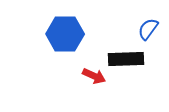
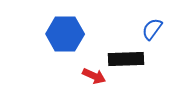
blue semicircle: moved 4 px right
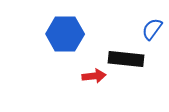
black rectangle: rotated 8 degrees clockwise
red arrow: rotated 30 degrees counterclockwise
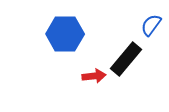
blue semicircle: moved 1 px left, 4 px up
black rectangle: rotated 56 degrees counterclockwise
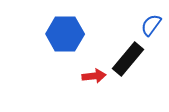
black rectangle: moved 2 px right
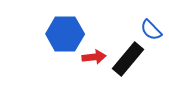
blue semicircle: moved 5 px down; rotated 80 degrees counterclockwise
red arrow: moved 19 px up
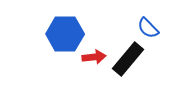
blue semicircle: moved 3 px left, 2 px up
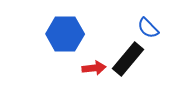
red arrow: moved 11 px down
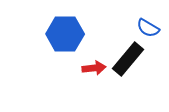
blue semicircle: rotated 15 degrees counterclockwise
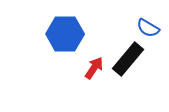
red arrow: rotated 50 degrees counterclockwise
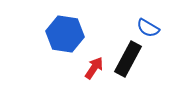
blue hexagon: rotated 9 degrees clockwise
black rectangle: rotated 12 degrees counterclockwise
